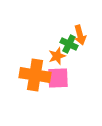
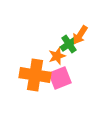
orange arrow: rotated 48 degrees clockwise
green cross: rotated 30 degrees clockwise
pink square: moved 2 px right; rotated 20 degrees counterclockwise
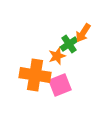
orange arrow: moved 3 px right, 2 px up
pink square: moved 7 px down
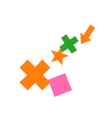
orange arrow: moved 4 px right, 2 px down
orange star: moved 2 px right
orange cross: rotated 36 degrees clockwise
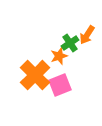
green cross: moved 1 px right, 1 px up
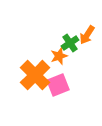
pink square: moved 2 px left
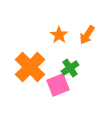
green cross: moved 25 px down
orange star: moved 21 px up; rotated 18 degrees counterclockwise
orange cross: moved 5 px left, 8 px up
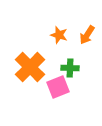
orange star: rotated 18 degrees counterclockwise
green cross: rotated 36 degrees clockwise
pink square: moved 2 px down
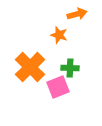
orange arrow: moved 10 px left, 21 px up; rotated 138 degrees counterclockwise
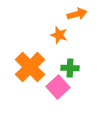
pink square: rotated 20 degrees counterclockwise
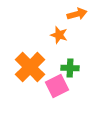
pink square: moved 1 px left, 1 px up; rotated 15 degrees clockwise
